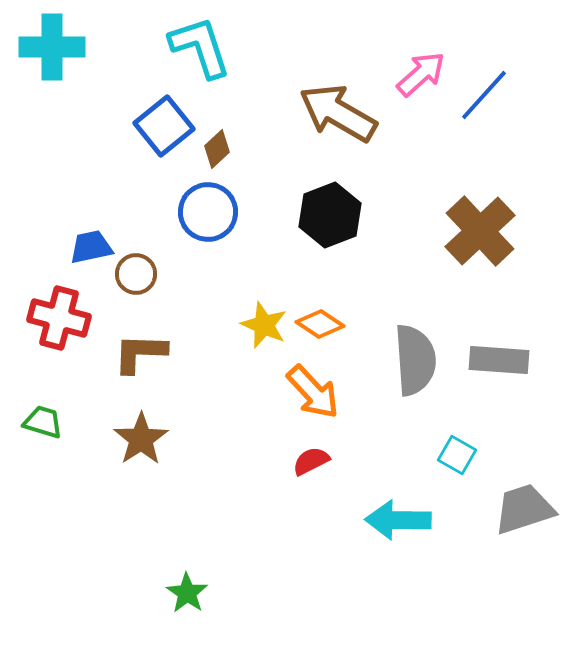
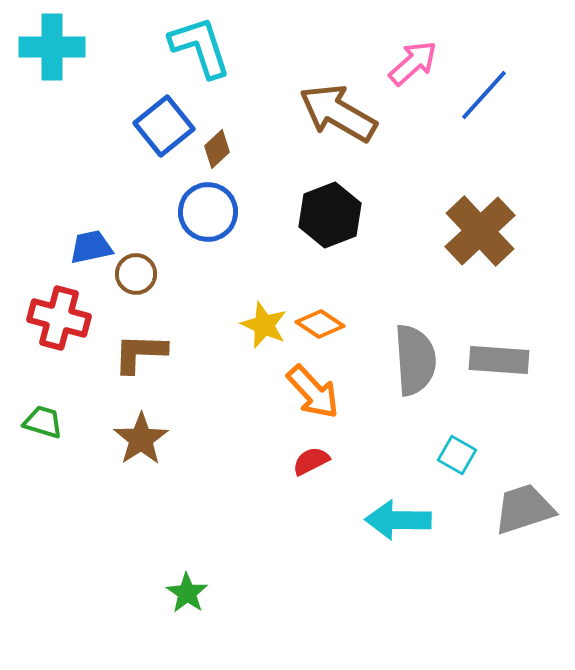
pink arrow: moved 8 px left, 11 px up
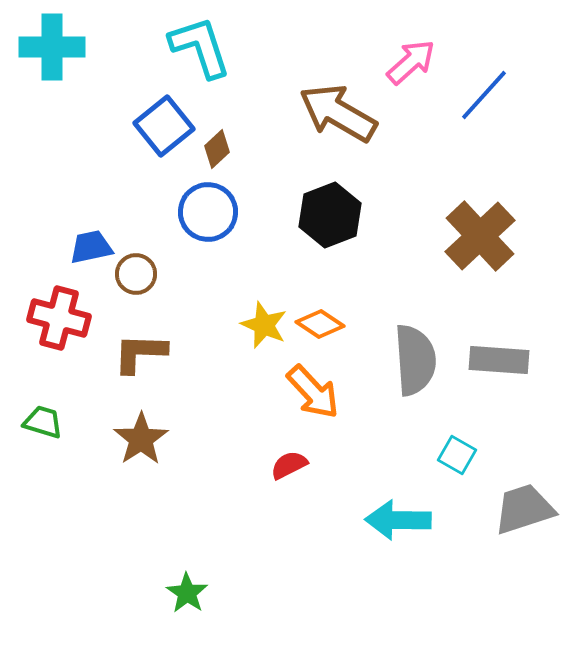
pink arrow: moved 2 px left, 1 px up
brown cross: moved 5 px down
red semicircle: moved 22 px left, 4 px down
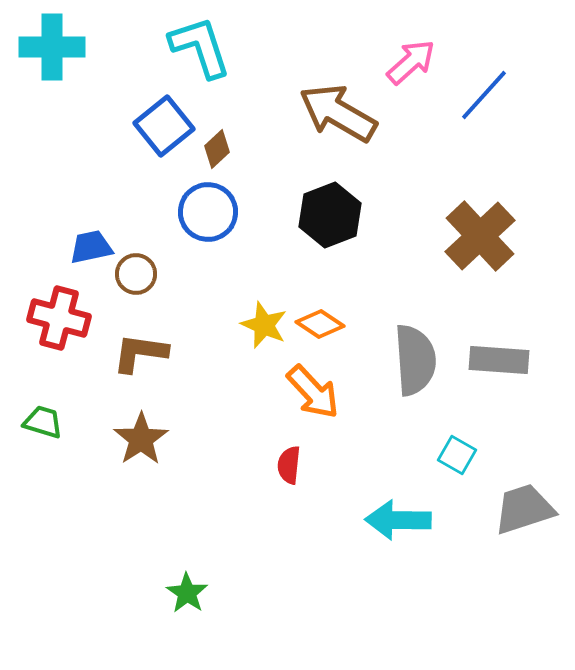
brown L-shape: rotated 6 degrees clockwise
red semicircle: rotated 57 degrees counterclockwise
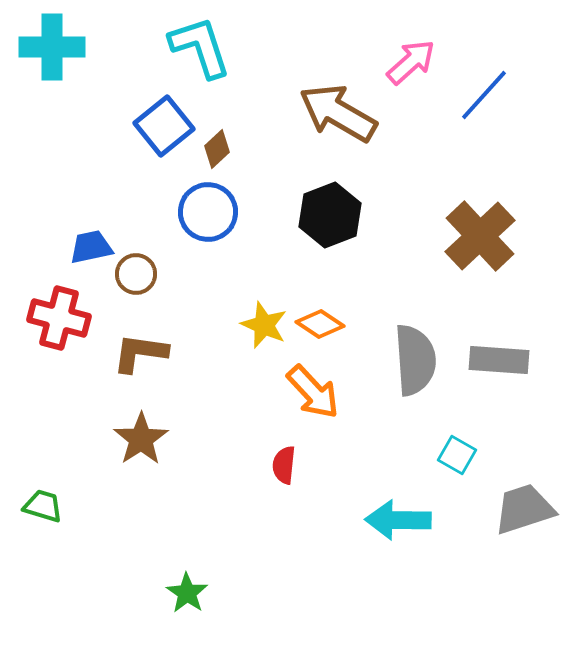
green trapezoid: moved 84 px down
red semicircle: moved 5 px left
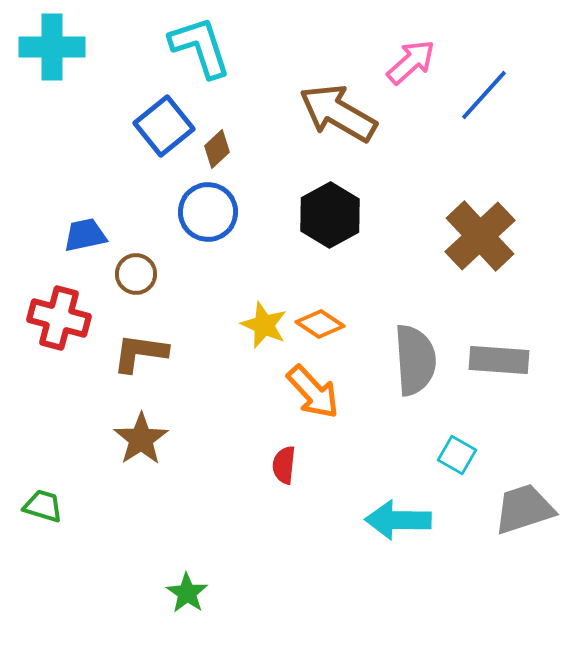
black hexagon: rotated 8 degrees counterclockwise
blue trapezoid: moved 6 px left, 12 px up
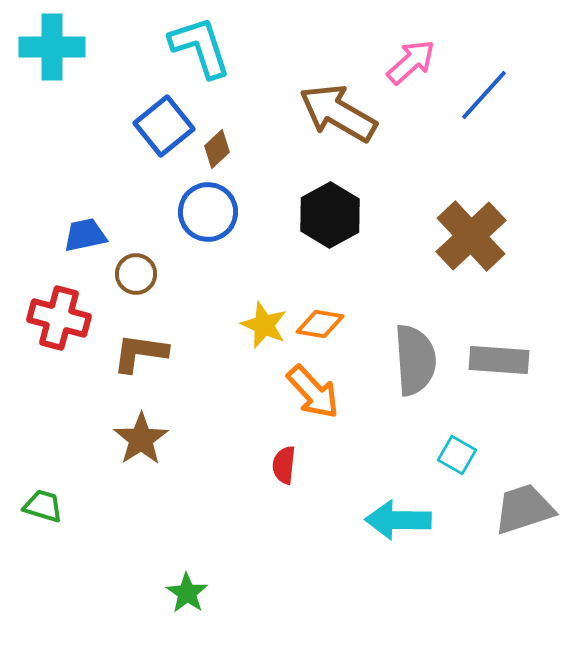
brown cross: moved 9 px left
orange diamond: rotated 24 degrees counterclockwise
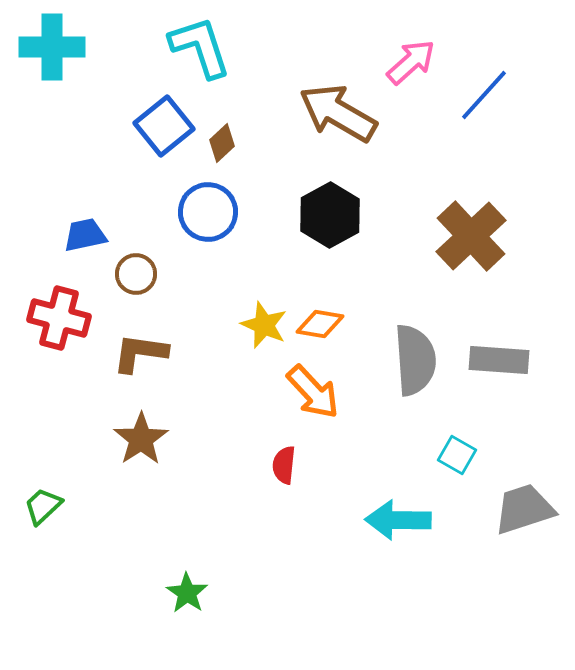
brown diamond: moved 5 px right, 6 px up
green trapezoid: rotated 60 degrees counterclockwise
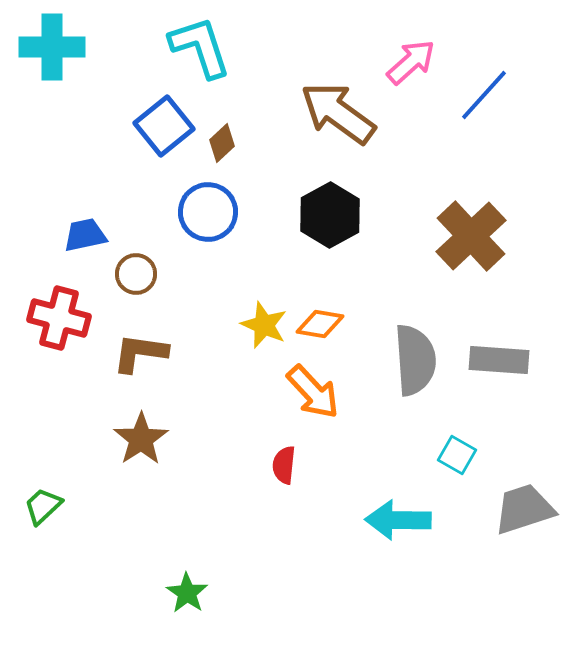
brown arrow: rotated 6 degrees clockwise
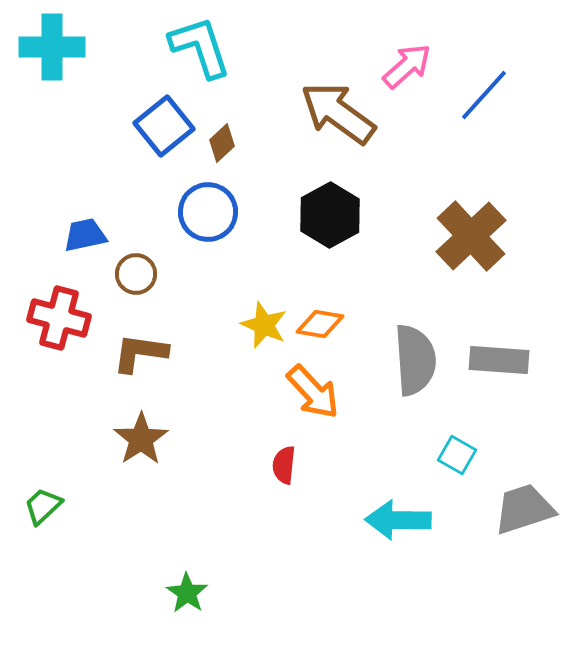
pink arrow: moved 4 px left, 4 px down
